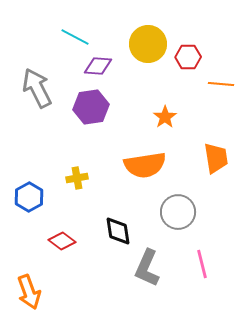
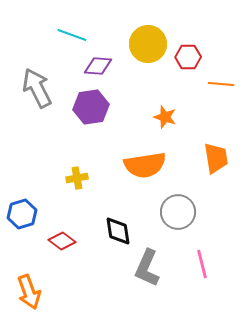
cyan line: moved 3 px left, 2 px up; rotated 8 degrees counterclockwise
orange star: rotated 20 degrees counterclockwise
blue hexagon: moved 7 px left, 17 px down; rotated 12 degrees clockwise
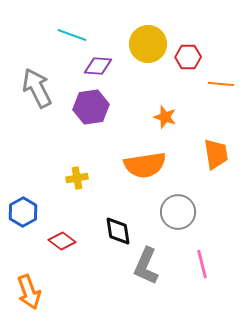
orange trapezoid: moved 4 px up
blue hexagon: moved 1 px right, 2 px up; rotated 12 degrees counterclockwise
gray L-shape: moved 1 px left, 2 px up
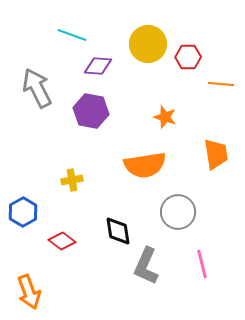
purple hexagon: moved 4 px down; rotated 20 degrees clockwise
yellow cross: moved 5 px left, 2 px down
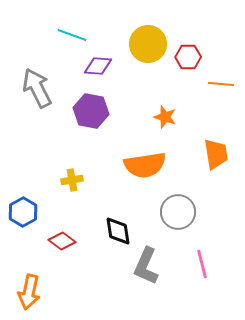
orange arrow: rotated 32 degrees clockwise
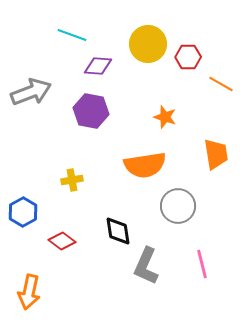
orange line: rotated 25 degrees clockwise
gray arrow: moved 6 px left, 4 px down; rotated 96 degrees clockwise
gray circle: moved 6 px up
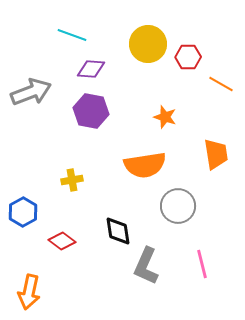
purple diamond: moved 7 px left, 3 px down
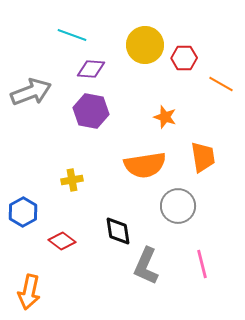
yellow circle: moved 3 px left, 1 px down
red hexagon: moved 4 px left, 1 px down
orange trapezoid: moved 13 px left, 3 px down
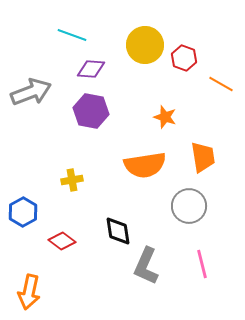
red hexagon: rotated 20 degrees clockwise
gray circle: moved 11 px right
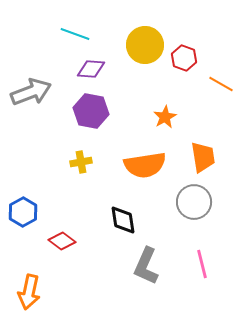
cyan line: moved 3 px right, 1 px up
orange star: rotated 25 degrees clockwise
yellow cross: moved 9 px right, 18 px up
gray circle: moved 5 px right, 4 px up
black diamond: moved 5 px right, 11 px up
